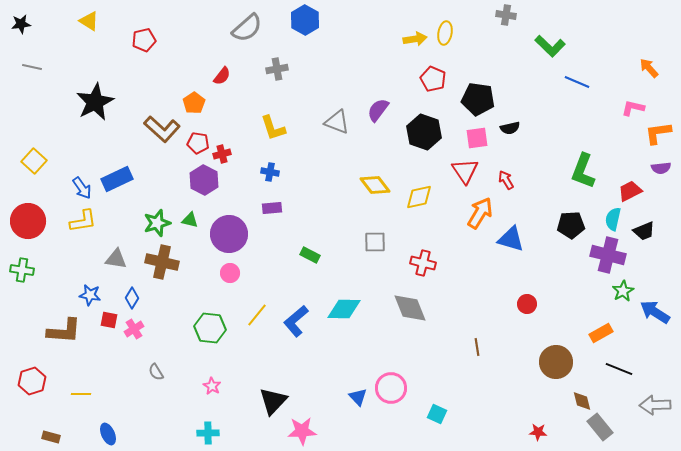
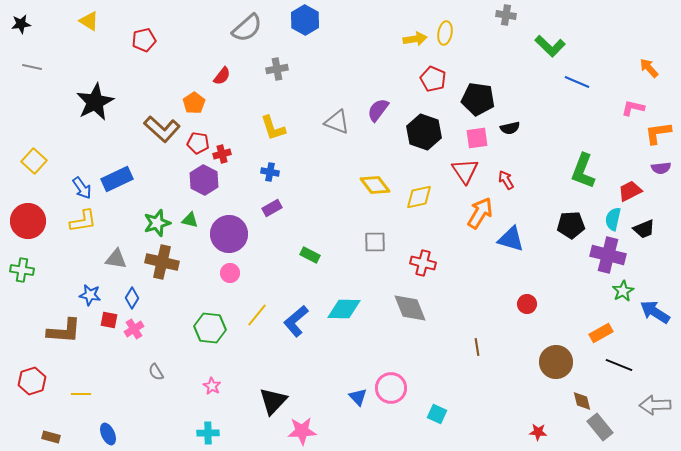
purple rectangle at (272, 208): rotated 24 degrees counterclockwise
black trapezoid at (644, 231): moved 2 px up
black line at (619, 369): moved 4 px up
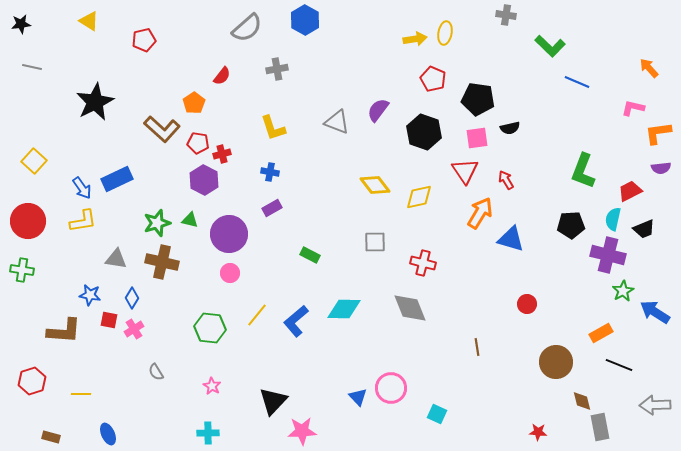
gray rectangle at (600, 427): rotated 28 degrees clockwise
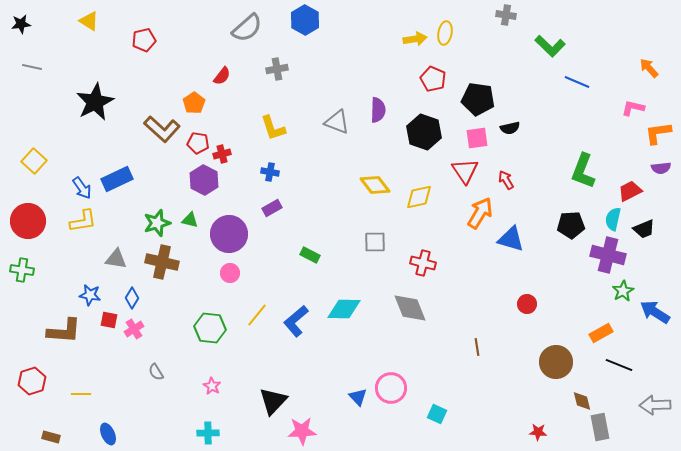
purple semicircle at (378, 110): rotated 145 degrees clockwise
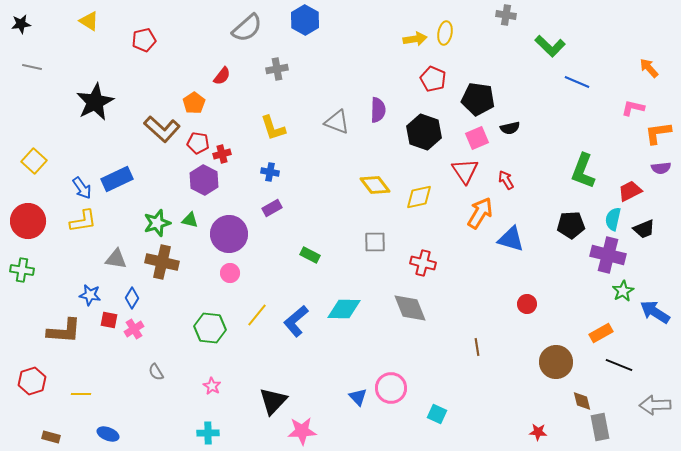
pink square at (477, 138): rotated 15 degrees counterclockwise
blue ellipse at (108, 434): rotated 45 degrees counterclockwise
